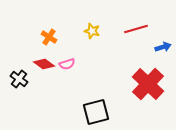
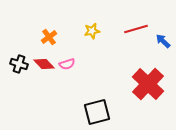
yellow star: rotated 28 degrees counterclockwise
orange cross: rotated 21 degrees clockwise
blue arrow: moved 6 px up; rotated 119 degrees counterclockwise
red diamond: rotated 10 degrees clockwise
black cross: moved 15 px up; rotated 18 degrees counterclockwise
black square: moved 1 px right
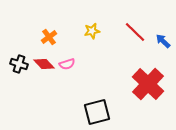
red line: moved 1 px left, 3 px down; rotated 60 degrees clockwise
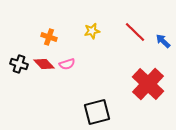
orange cross: rotated 35 degrees counterclockwise
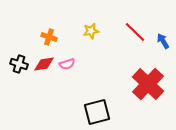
yellow star: moved 1 px left
blue arrow: rotated 14 degrees clockwise
red diamond: rotated 55 degrees counterclockwise
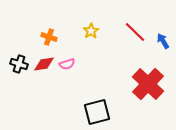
yellow star: rotated 21 degrees counterclockwise
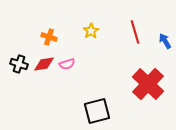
red line: rotated 30 degrees clockwise
blue arrow: moved 2 px right
black square: moved 1 px up
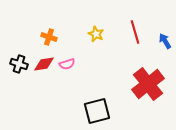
yellow star: moved 5 px right, 3 px down; rotated 14 degrees counterclockwise
red cross: rotated 8 degrees clockwise
